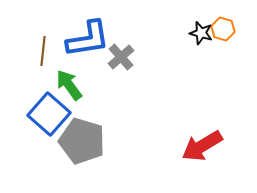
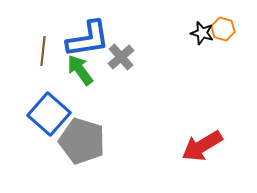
black star: moved 1 px right
green arrow: moved 11 px right, 15 px up
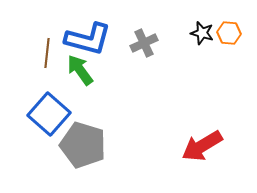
orange hexagon: moved 6 px right, 4 px down; rotated 10 degrees counterclockwise
blue L-shape: rotated 24 degrees clockwise
brown line: moved 4 px right, 2 px down
gray cross: moved 23 px right, 14 px up; rotated 16 degrees clockwise
gray pentagon: moved 1 px right, 4 px down
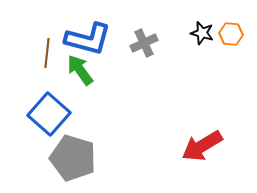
orange hexagon: moved 2 px right, 1 px down
gray pentagon: moved 10 px left, 13 px down
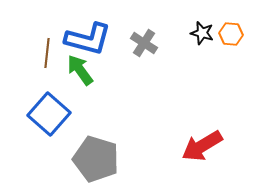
gray cross: rotated 32 degrees counterclockwise
gray pentagon: moved 23 px right, 1 px down
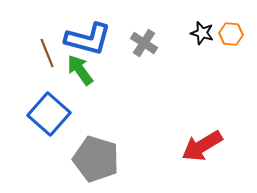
brown line: rotated 28 degrees counterclockwise
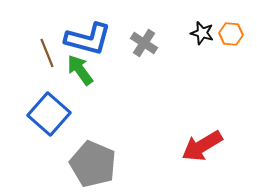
gray pentagon: moved 3 px left, 5 px down; rotated 6 degrees clockwise
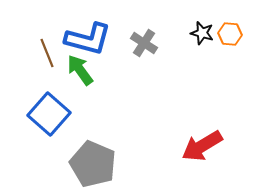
orange hexagon: moved 1 px left
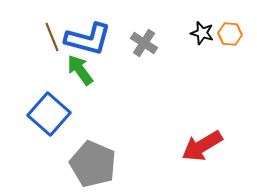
brown line: moved 5 px right, 16 px up
